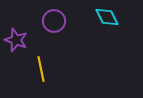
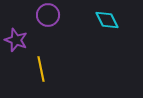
cyan diamond: moved 3 px down
purple circle: moved 6 px left, 6 px up
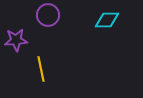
cyan diamond: rotated 65 degrees counterclockwise
purple star: rotated 25 degrees counterclockwise
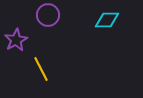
purple star: rotated 25 degrees counterclockwise
yellow line: rotated 15 degrees counterclockwise
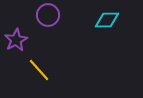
yellow line: moved 2 px left, 1 px down; rotated 15 degrees counterclockwise
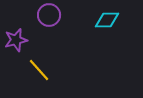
purple circle: moved 1 px right
purple star: rotated 15 degrees clockwise
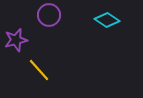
cyan diamond: rotated 35 degrees clockwise
